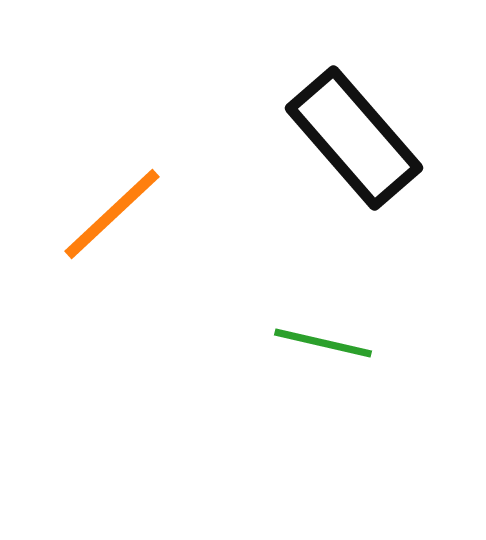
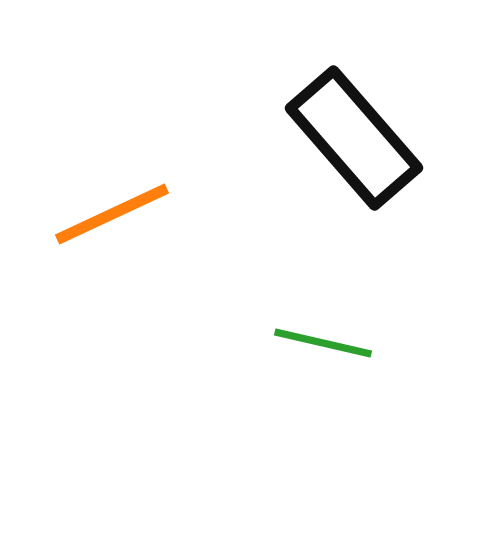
orange line: rotated 18 degrees clockwise
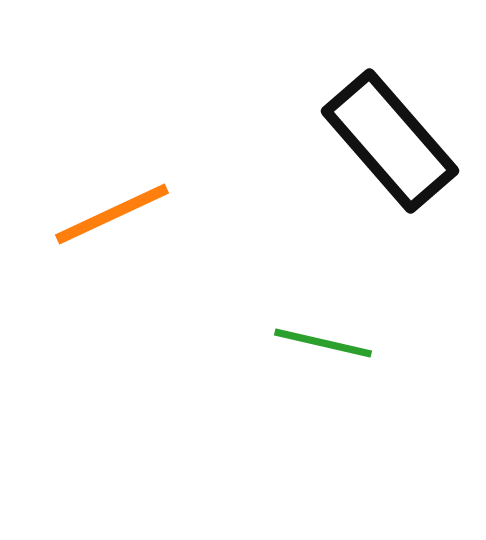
black rectangle: moved 36 px right, 3 px down
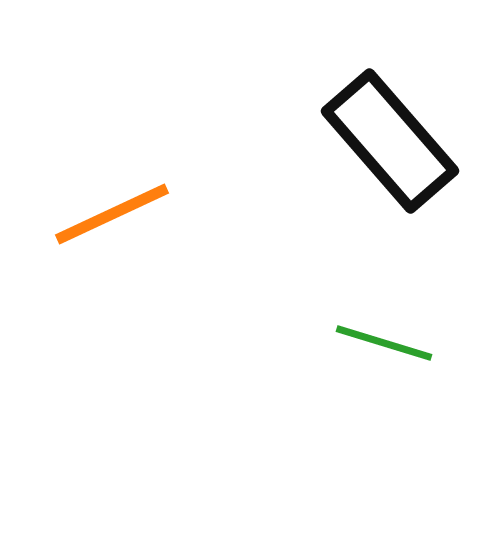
green line: moved 61 px right; rotated 4 degrees clockwise
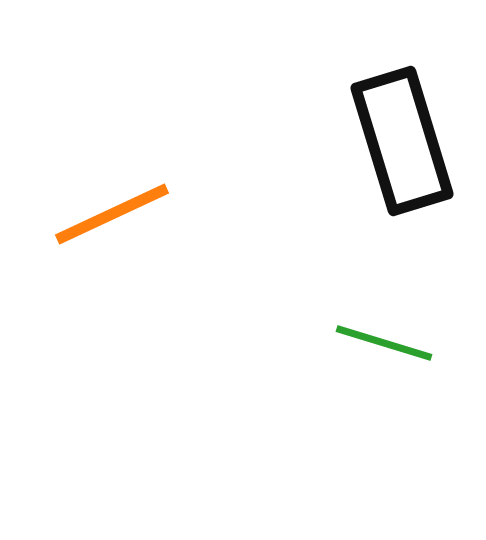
black rectangle: moved 12 px right; rotated 24 degrees clockwise
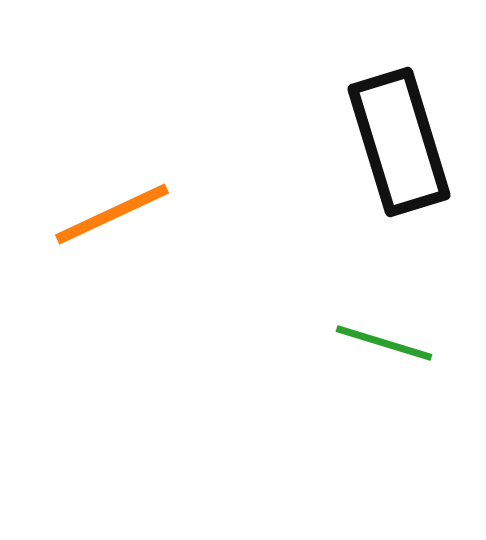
black rectangle: moved 3 px left, 1 px down
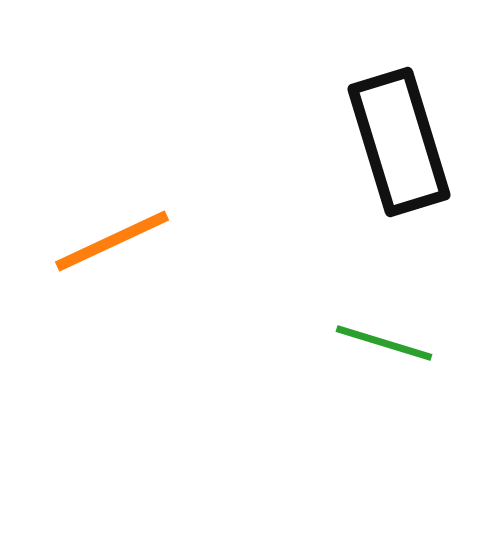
orange line: moved 27 px down
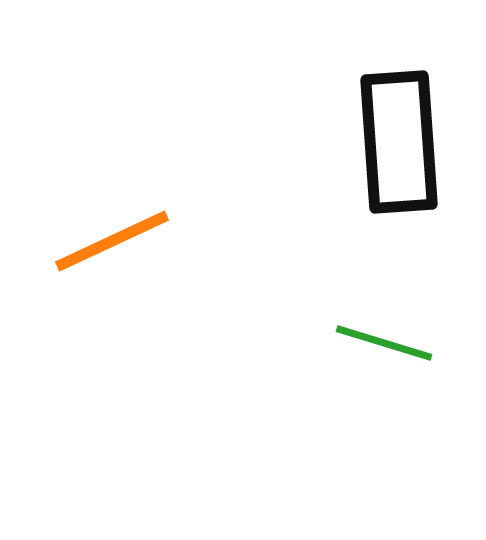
black rectangle: rotated 13 degrees clockwise
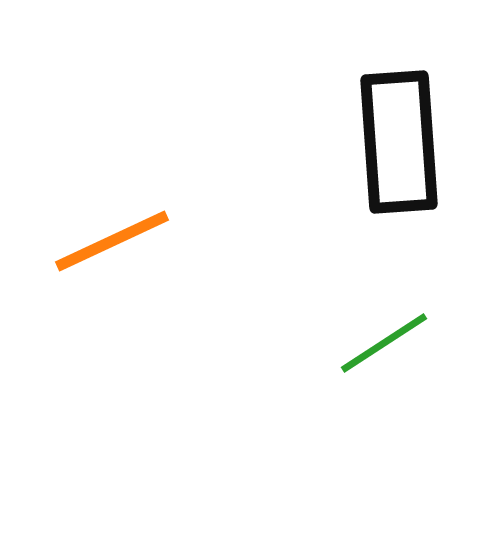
green line: rotated 50 degrees counterclockwise
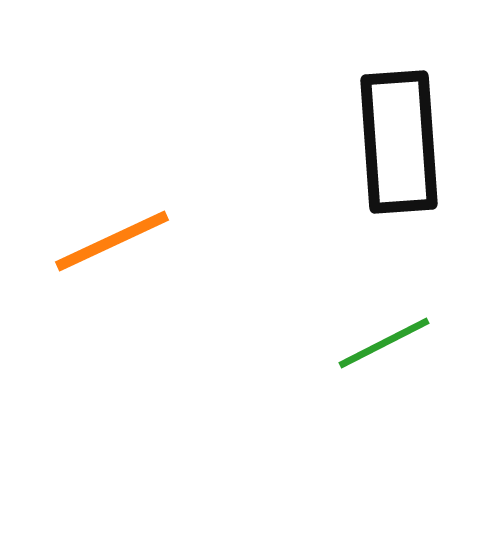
green line: rotated 6 degrees clockwise
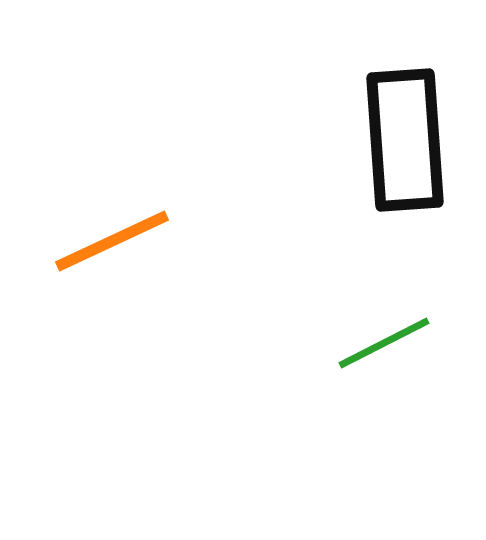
black rectangle: moved 6 px right, 2 px up
